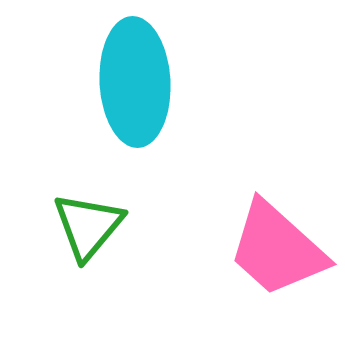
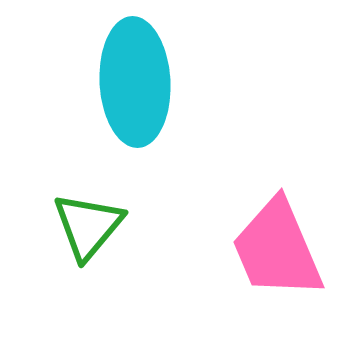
pink trapezoid: rotated 25 degrees clockwise
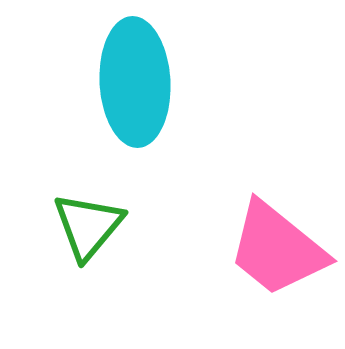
pink trapezoid: rotated 28 degrees counterclockwise
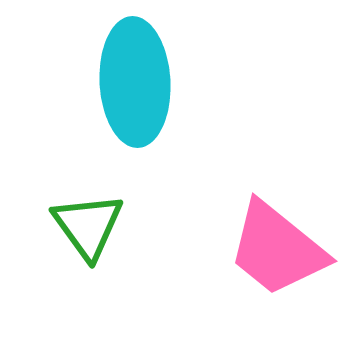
green triangle: rotated 16 degrees counterclockwise
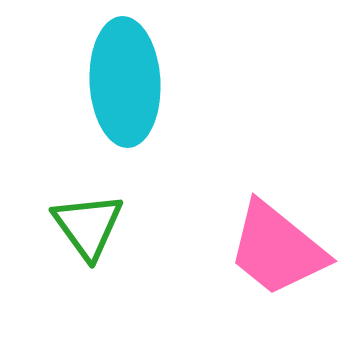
cyan ellipse: moved 10 px left
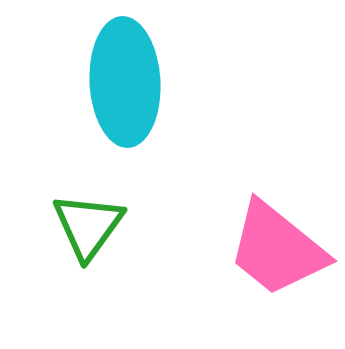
green triangle: rotated 12 degrees clockwise
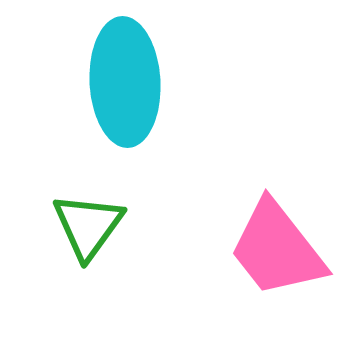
pink trapezoid: rotated 13 degrees clockwise
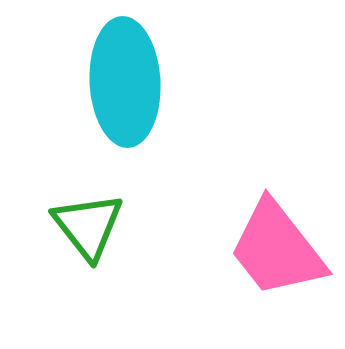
green triangle: rotated 14 degrees counterclockwise
